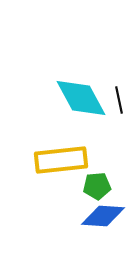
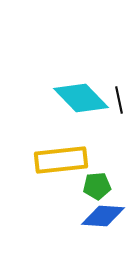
cyan diamond: rotated 16 degrees counterclockwise
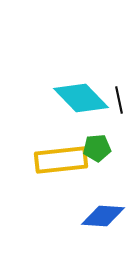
green pentagon: moved 38 px up
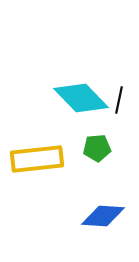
black line: rotated 24 degrees clockwise
yellow rectangle: moved 24 px left, 1 px up
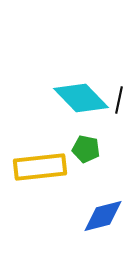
green pentagon: moved 11 px left, 1 px down; rotated 16 degrees clockwise
yellow rectangle: moved 3 px right, 8 px down
blue diamond: rotated 18 degrees counterclockwise
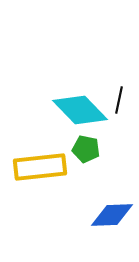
cyan diamond: moved 1 px left, 12 px down
blue diamond: moved 9 px right, 1 px up; rotated 12 degrees clockwise
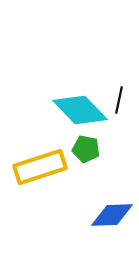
yellow rectangle: rotated 12 degrees counterclockwise
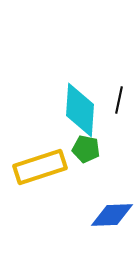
cyan diamond: rotated 48 degrees clockwise
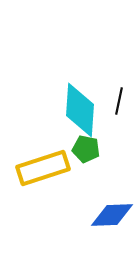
black line: moved 1 px down
yellow rectangle: moved 3 px right, 1 px down
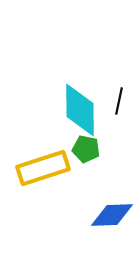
cyan diamond: rotated 4 degrees counterclockwise
